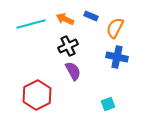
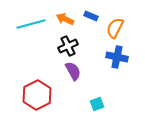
cyan square: moved 11 px left
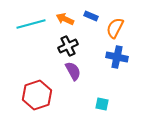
red hexagon: rotated 8 degrees clockwise
cyan square: moved 5 px right; rotated 32 degrees clockwise
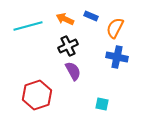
cyan line: moved 3 px left, 2 px down
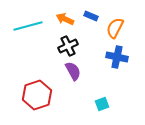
cyan square: rotated 32 degrees counterclockwise
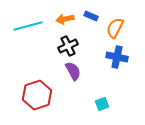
orange arrow: rotated 36 degrees counterclockwise
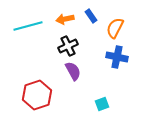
blue rectangle: rotated 32 degrees clockwise
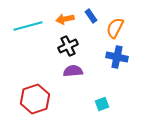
purple semicircle: rotated 66 degrees counterclockwise
red hexagon: moved 2 px left, 4 px down
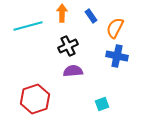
orange arrow: moved 3 px left, 6 px up; rotated 102 degrees clockwise
blue cross: moved 1 px up
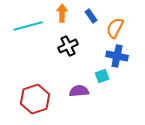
purple semicircle: moved 6 px right, 20 px down
cyan square: moved 28 px up
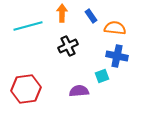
orange semicircle: rotated 70 degrees clockwise
red hexagon: moved 9 px left, 10 px up; rotated 12 degrees clockwise
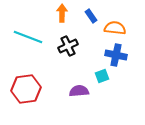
cyan line: moved 11 px down; rotated 36 degrees clockwise
blue cross: moved 1 px left, 1 px up
